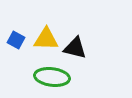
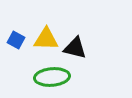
green ellipse: rotated 12 degrees counterclockwise
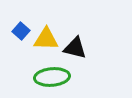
blue square: moved 5 px right, 9 px up; rotated 12 degrees clockwise
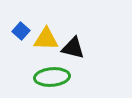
black triangle: moved 2 px left
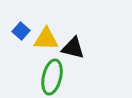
green ellipse: rotated 72 degrees counterclockwise
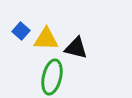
black triangle: moved 3 px right
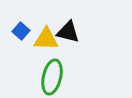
black triangle: moved 8 px left, 16 px up
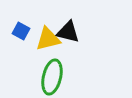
blue square: rotated 12 degrees counterclockwise
yellow triangle: moved 2 px right; rotated 16 degrees counterclockwise
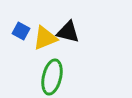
yellow triangle: moved 3 px left, 1 px up; rotated 8 degrees counterclockwise
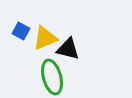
black triangle: moved 17 px down
green ellipse: rotated 28 degrees counterclockwise
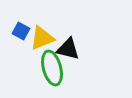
yellow triangle: moved 3 px left
green ellipse: moved 9 px up
